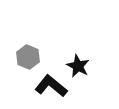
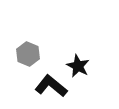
gray hexagon: moved 3 px up
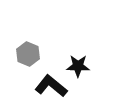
black star: rotated 25 degrees counterclockwise
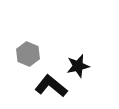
black star: rotated 15 degrees counterclockwise
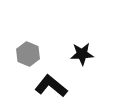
black star: moved 4 px right, 12 px up; rotated 10 degrees clockwise
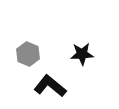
black L-shape: moved 1 px left
